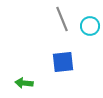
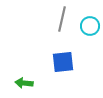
gray line: rotated 35 degrees clockwise
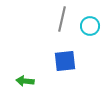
blue square: moved 2 px right, 1 px up
green arrow: moved 1 px right, 2 px up
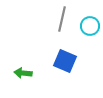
blue square: rotated 30 degrees clockwise
green arrow: moved 2 px left, 8 px up
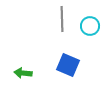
gray line: rotated 15 degrees counterclockwise
blue square: moved 3 px right, 4 px down
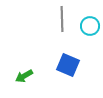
green arrow: moved 1 px right, 3 px down; rotated 36 degrees counterclockwise
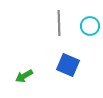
gray line: moved 3 px left, 4 px down
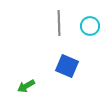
blue square: moved 1 px left, 1 px down
green arrow: moved 2 px right, 10 px down
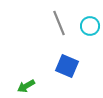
gray line: rotated 20 degrees counterclockwise
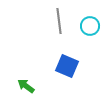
gray line: moved 2 px up; rotated 15 degrees clockwise
green arrow: rotated 66 degrees clockwise
